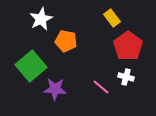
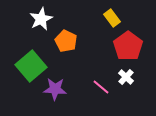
orange pentagon: rotated 15 degrees clockwise
white cross: rotated 28 degrees clockwise
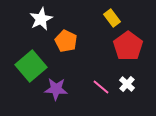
white cross: moved 1 px right, 7 px down
purple star: moved 1 px right
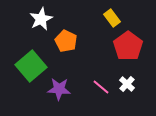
purple star: moved 3 px right
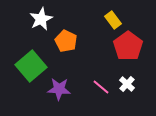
yellow rectangle: moved 1 px right, 2 px down
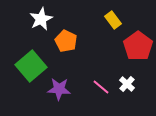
red pentagon: moved 10 px right
